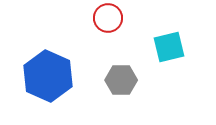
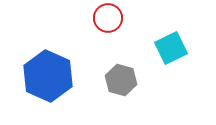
cyan square: moved 2 px right, 1 px down; rotated 12 degrees counterclockwise
gray hexagon: rotated 16 degrees clockwise
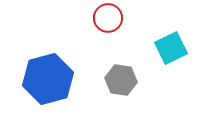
blue hexagon: moved 3 px down; rotated 21 degrees clockwise
gray hexagon: rotated 8 degrees counterclockwise
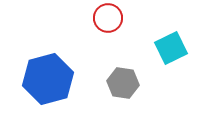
gray hexagon: moved 2 px right, 3 px down
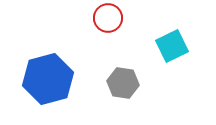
cyan square: moved 1 px right, 2 px up
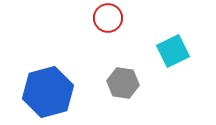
cyan square: moved 1 px right, 5 px down
blue hexagon: moved 13 px down
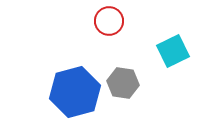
red circle: moved 1 px right, 3 px down
blue hexagon: moved 27 px right
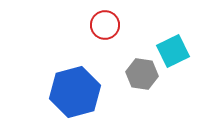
red circle: moved 4 px left, 4 px down
gray hexagon: moved 19 px right, 9 px up
